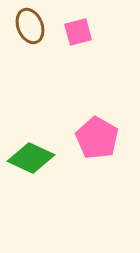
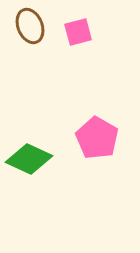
green diamond: moved 2 px left, 1 px down
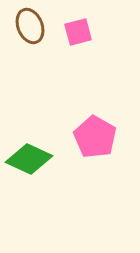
pink pentagon: moved 2 px left, 1 px up
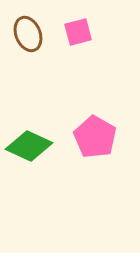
brown ellipse: moved 2 px left, 8 px down
green diamond: moved 13 px up
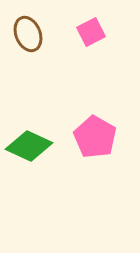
pink square: moved 13 px right; rotated 12 degrees counterclockwise
